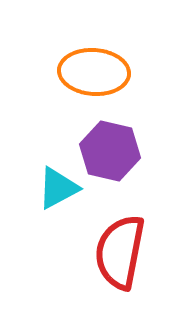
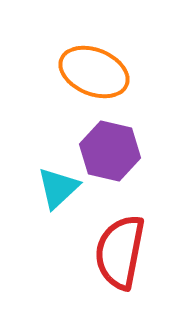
orange ellipse: rotated 18 degrees clockwise
cyan triangle: rotated 15 degrees counterclockwise
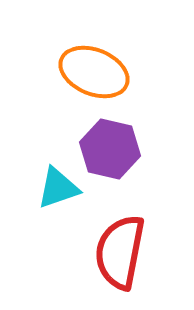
purple hexagon: moved 2 px up
cyan triangle: rotated 24 degrees clockwise
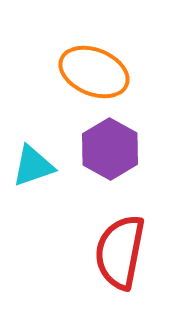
purple hexagon: rotated 16 degrees clockwise
cyan triangle: moved 25 px left, 22 px up
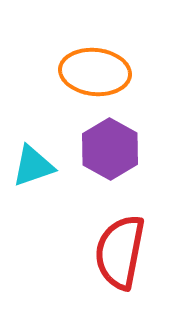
orange ellipse: moved 1 px right; rotated 16 degrees counterclockwise
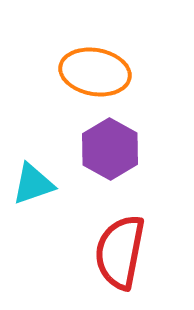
orange ellipse: rotated 4 degrees clockwise
cyan triangle: moved 18 px down
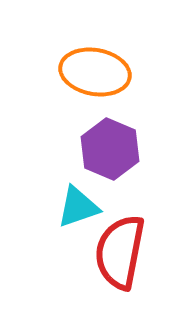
purple hexagon: rotated 6 degrees counterclockwise
cyan triangle: moved 45 px right, 23 px down
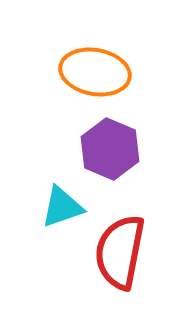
cyan triangle: moved 16 px left
